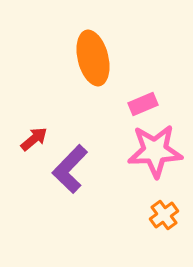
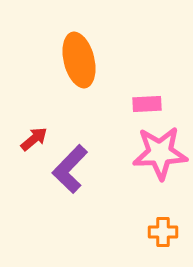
orange ellipse: moved 14 px left, 2 px down
pink rectangle: moved 4 px right; rotated 20 degrees clockwise
pink star: moved 5 px right, 2 px down
orange cross: moved 1 px left, 17 px down; rotated 36 degrees clockwise
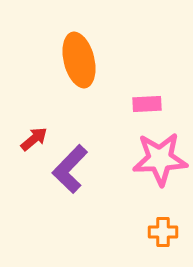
pink star: moved 6 px down
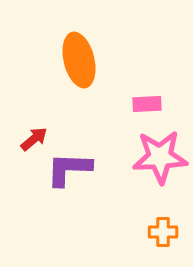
pink star: moved 2 px up
purple L-shape: moved 1 px left; rotated 48 degrees clockwise
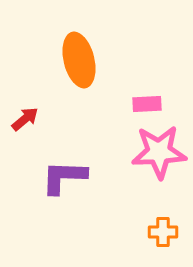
red arrow: moved 9 px left, 20 px up
pink star: moved 1 px left, 5 px up
purple L-shape: moved 5 px left, 8 px down
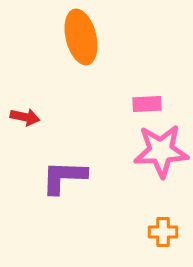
orange ellipse: moved 2 px right, 23 px up
red arrow: moved 2 px up; rotated 52 degrees clockwise
pink star: moved 2 px right, 1 px up
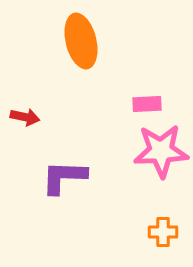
orange ellipse: moved 4 px down
